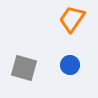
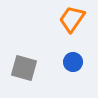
blue circle: moved 3 px right, 3 px up
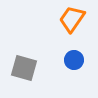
blue circle: moved 1 px right, 2 px up
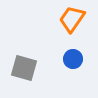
blue circle: moved 1 px left, 1 px up
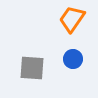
gray square: moved 8 px right; rotated 12 degrees counterclockwise
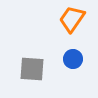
gray square: moved 1 px down
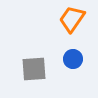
gray square: moved 2 px right; rotated 8 degrees counterclockwise
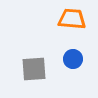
orange trapezoid: rotated 60 degrees clockwise
